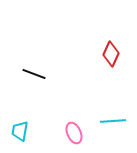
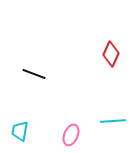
pink ellipse: moved 3 px left, 2 px down; rotated 45 degrees clockwise
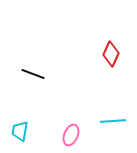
black line: moved 1 px left
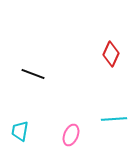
cyan line: moved 1 px right, 2 px up
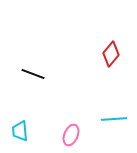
red diamond: rotated 15 degrees clockwise
cyan trapezoid: rotated 15 degrees counterclockwise
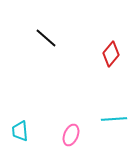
black line: moved 13 px right, 36 px up; rotated 20 degrees clockwise
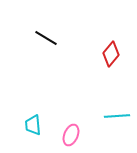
black line: rotated 10 degrees counterclockwise
cyan line: moved 3 px right, 3 px up
cyan trapezoid: moved 13 px right, 6 px up
